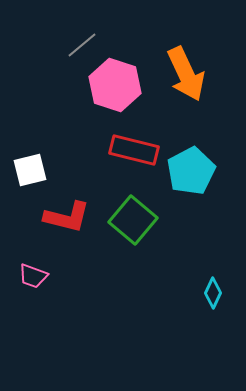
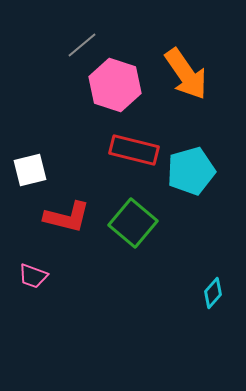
orange arrow: rotated 10 degrees counterclockwise
cyan pentagon: rotated 12 degrees clockwise
green square: moved 3 px down
cyan diamond: rotated 16 degrees clockwise
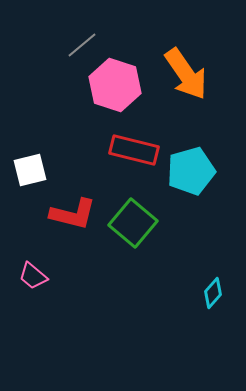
red L-shape: moved 6 px right, 3 px up
pink trapezoid: rotated 20 degrees clockwise
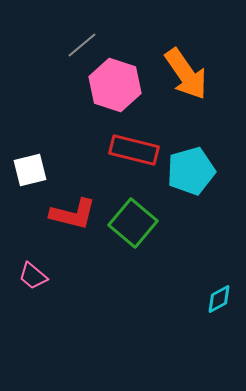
cyan diamond: moved 6 px right, 6 px down; rotated 20 degrees clockwise
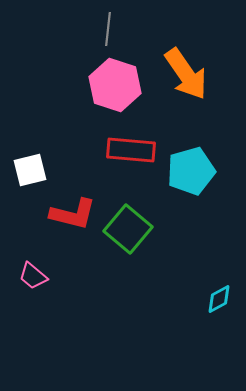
gray line: moved 26 px right, 16 px up; rotated 44 degrees counterclockwise
red rectangle: moved 3 px left; rotated 9 degrees counterclockwise
green square: moved 5 px left, 6 px down
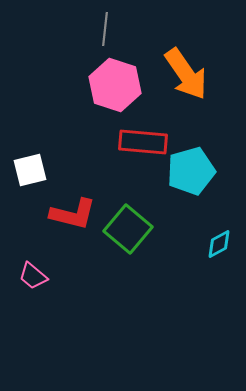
gray line: moved 3 px left
red rectangle: moved 12 px right, 8 px up
cyan diamond: moved 55 px up
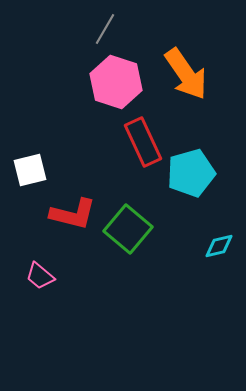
gray line: rotated 24 degrees clockwise
pink hexagon: moved 1 px right, 3 px up
red rectangle: rotated 60 degrees clockwise
cyan pentagon: moved 2 px down
cyan diamond: moved 2 px down; rotated 16 degrees clockwise
pink trapezoid: moved 7 px right
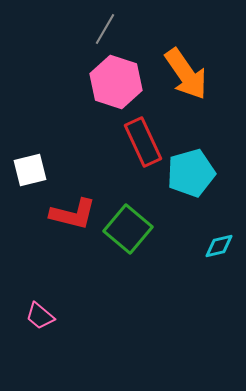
pink trapezoid: moved 40 px down
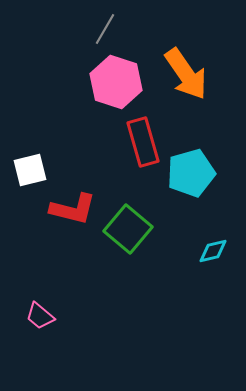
red rectangle: rotated 9 degrees clockwise
red L-shape: moved 5 px up
cyan diamond: moved 6 px left, 5 px down
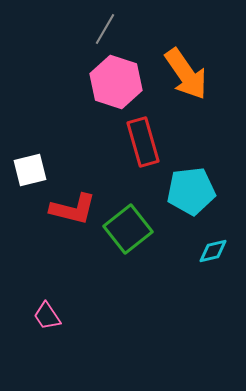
cyan pentagon: moved 18 px down; rotated 9 degrees clockwise
green square: rotated 12 degrees clockwise
pink trapezoid: moved 7 px right; rotated 16 degrees clockwise
